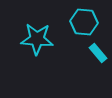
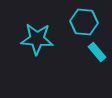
cyan rectangle: moved 1 px left, 1 px up
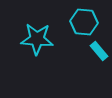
cyan rectangle: moved 2 px right, 1 px up
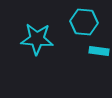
cyan rectangle: rotated 42 degrees counterclockwise
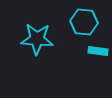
cyan rectangle: moved 1 px left
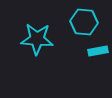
cyan rectangle: rotated 18 degrees counterclockwise
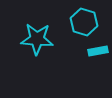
cyan hexagon: rotated 12 degrees clockwise
